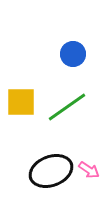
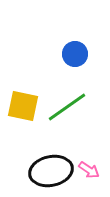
blue circle: moved 2 px right
yellow square: moved 2 px right, 4 px down; rotated 12 degrees clockwise
black ellipse: rotated 9 degrees clockwise
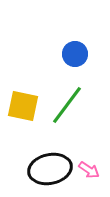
green line: moved 2 px up; rotated 18 degrees counterclockwise
black ellipse: moved 1 px left, 2 px up
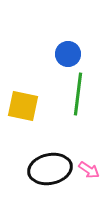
blue circle: moved 7 px left
green line: moved 11 px right, 11 px up; rotated 30 degrees counterclockwise
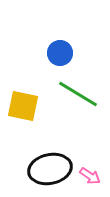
blue circle: moved 8 px left, 1 px up
green line: rotated 66 degrees counterclockwise
pink arrow: moved 1 px right, 6 px down
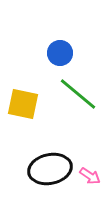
green line: rotated 9 degrees clockwise
yellow square: moved 2 px up
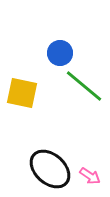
green line: moved 6 px right, 8 px up
yellow square: moved 1 px left, 11 px up
black ellipse: rotated 54 degrees clockwise
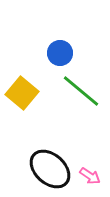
green line: moved 3 px left, 5 px down
yellow square: rotated 28 degrees clockwise
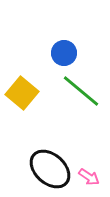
blue circle: moved 4 px right
pink arrow: moved 1 px left, 1 px down
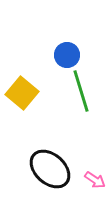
blue circle: moved 3 px right, 2 px down
green line: rotated 33 degrees clockwise
pink arrow: moved 6 px right, 3 px down
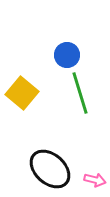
green line: moved 1 px left, 2 px down
pink arrow: rotated 20 degrees counterclockwise
